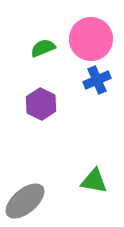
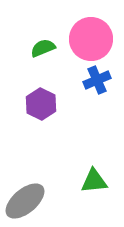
green triangle: rotated 16 degrees counterclockwise
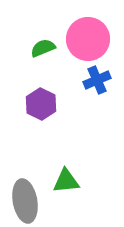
pink circle: moved 3 px left
green triangle: moved 28 px left
gray ellipse: rotated 60 degrees counterclockwise
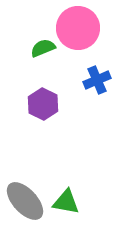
pink circle: moved 10 px left, 11 px up
purple hexagon: moved 2 px right
green triangle: moved 21 px down; rotated 16 degrees clockwise
gray ellipse: rotated 33 degrees counterclockwise
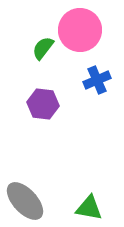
pink circle: moved 2 px right, 2 px down
green semicircle: rotated 30 degrees counterclockwise
purple hexagon: rotated 20 degrees counterclockwise
green triangle: moved 23 px right, 6 px down
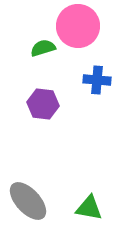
pink circle: moved 2 px left, 4 px up
green semicircle: rotated 35 degrees clockwise
blue cross: rotated 28 degrees clockwise
gray ellipse: moved 3 px right
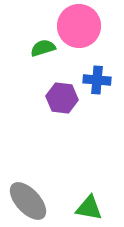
pink circle: moved 1 px right
purple hexagon: moved 19 px right, 6 px up
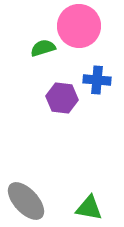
gray ellipse: moved 2 px left
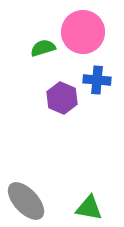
pink circle: moved 4 px right, 6 px down
purple hexagon: rotated 16 degrees clockwise
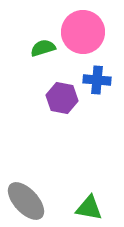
purple hexagon: rotated 12 degrees counterclockwise
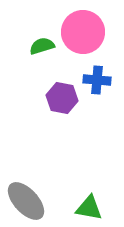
green semicircle: moved 1 px left, 2 px up
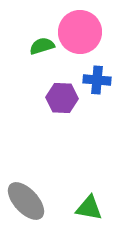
pink circle: moved 3 px left
purple hexagon: rotated 8 degrees counterclockwise
